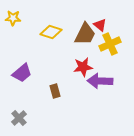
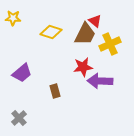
red triangle: moved 5 px left, 4 px up
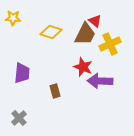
red star: rotated 30 degrees clockwise
purple trapezoid: rotated 45 degrees counterclockwise
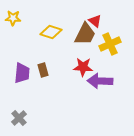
red star: rotated 18 degrees counterclockwise
brown rectangle: moved 12 px left, 21 px up
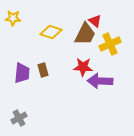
gray cross: rotated 14 degrees clockwise
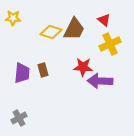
red triangle: moved 9 px right, 1 px up
brown trapezoid: moved 11 px left, 5 px up
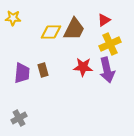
red triangle: rotated 48 degrees clockwise
yellow diamond: rotated 20 degrees counterclockwise
purple arrow: moved 7 px right, 11 px up; rotated 105 degrees counterclockwise
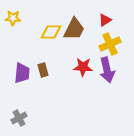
red triangle: moved 1 px right
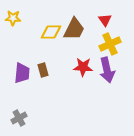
red triangle: rotated 32 degrees counterclockwise
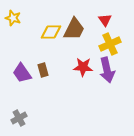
yellow star: rotated 14 degrees clockwise
purple trapezoid: rotated 140 degrees clockwise
